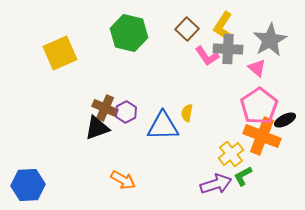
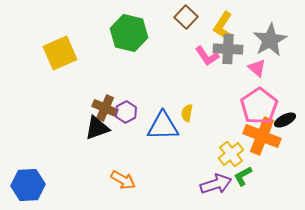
brown square: moved 1 px left, 12 px up
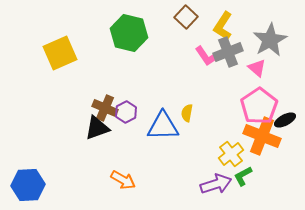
gray cross: moved 3 px down; rotated 24 degrees counterclockwise
